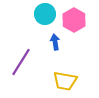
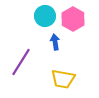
cyan circle: moved 2 px down
pink hexagon: moved 1 px left, 1 px up
yellow trapezoid: moved 2 px left, 2 px up
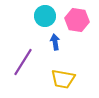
pink hexagon: moved 4 px right, 1 px down; rotated 20 degrees counterclockwise
purple line: moved 2 px right
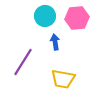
pink hexagon: moved 2 px up; rotated 15 degrees counterclockwise
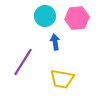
yellow trapezoid: moved 1 px left
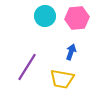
blue arrow: moved 16 px right, 10 px down; rotated 28 degrees clockwise
purple line: moved 4 px right, 5 px down
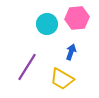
cyan circle: moved 2 px right, 8 px down
yellow trapezoid: rotated 20 degrees clockwise
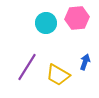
cyan circle: moved 1 px left, 1 px up
blue arrow: moved 14 px right, 10 px down
yellow trapezoid: moved 4 px left, 4 px up
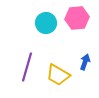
purple line: rotated 16 degrees counterclockwise
